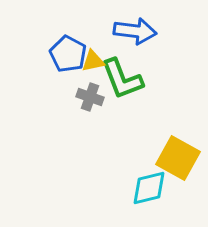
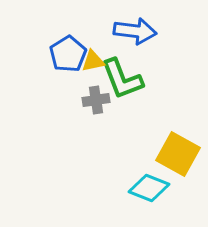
blue pentagon: rotated 12 degrees clockwise
gray cross: moved 6 px right, 3 px down; rotated 28 degrees counterclockwise
yellow square: moved 4 px up
cyan diamond: rotated 36 degrees clockwise
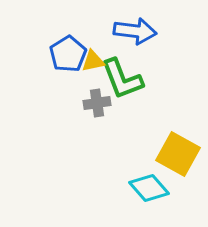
gray cross: moved 1 px right, 3 px down
cyan diamond: rotated 27 degrees clockwise
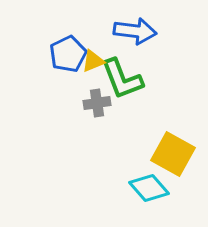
blue pentagon: rotated 6 degrees clockwise
yellow triangle: rotated 10 degrees counterclockwise
yellow square: moved 5 px left
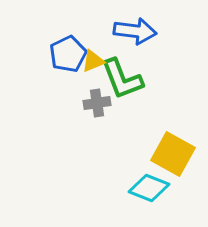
cyan diamond: rotated 27 degrees counterclockwise
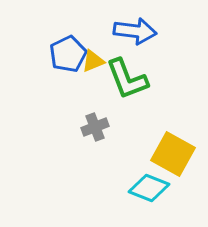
green L-shape: moved 5 px right
gray cross: moved 2 px left, 24 px down; rotated 12 degrees counterclockwise
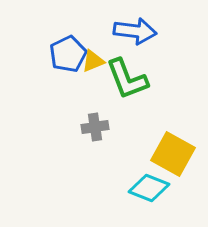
gray cross: rotated 12 degrees clockwise
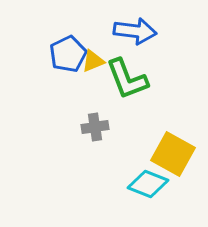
cyan diamond: moved 1 px left, 4 px up
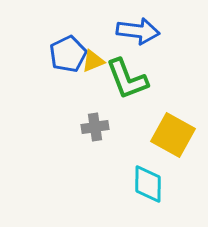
blue arrow: moved 3 px right
yellow square: moved 19 px up
cyan diamond: rotated 69 degrees clockwise
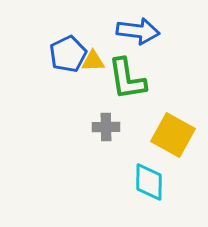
yellow triangle: rotated 20 degrees clockwise
green L-shape: rotated 12 degrees clockwise
gray cross: moved 11 px right; rotated 8 degrees clockwise
cyan diamond: moved 1 px right, 2 px up
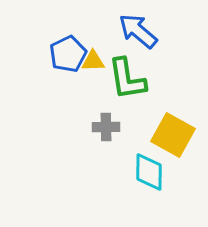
blue arrow: rotated 147 degrees counterclockwise
cyan diamond: moved 10 px up
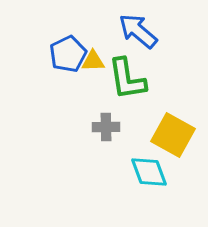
cyan diamond: rotated 21 degrees counterclockwise
